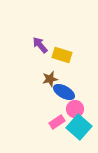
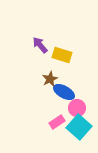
brown star: rotated 14 degrees counterclockwise
pink circle: moved 2 px right, 1 px up
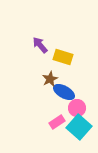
yellow rectangle: moved 1 px right, 2 px down
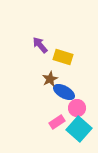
cyan square: moved 2 px down
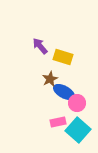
purple arrow: moved 1 px down
pink circle: moved 5 px up
pink rectangle: moved 1 px right; rotated 21 degrees clockwise
cyan square: moved 1 px left, 1 px down
